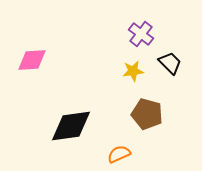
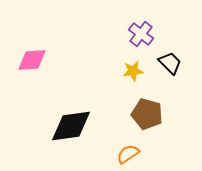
orange semicircle: moved 9 px right; rotated 10 degrees counterclockwise
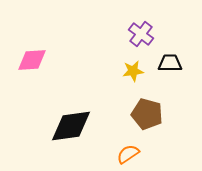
black trapezoid: rotated 45 degrees counterclockwise
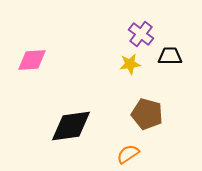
black trapezoid: moved 7 px up
yellow star: moved 3 px left, 7 px up
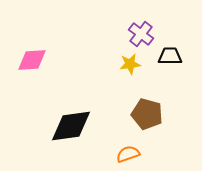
orange semicircle: rotated 15 degrees clockwise
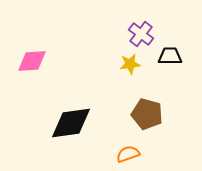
pink diamond: moved 1 px down
black diamond: moved 3 px up
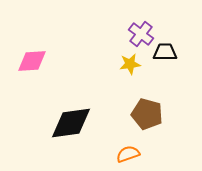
black trapezoid: moved 5 px left, 4 px up
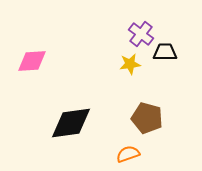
brown pentagon: moved 4 px down
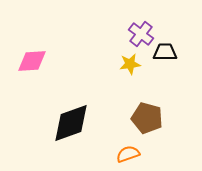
black diamond: rotated 12 degrees counterclockwise
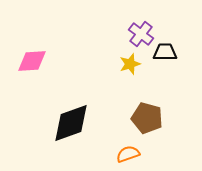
yellow star: rotated 10 degrees counterclockwise
